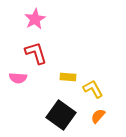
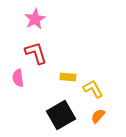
pink semicircle: rotated 78 degrees clockwise
black square: rotated 24 degrees clockwise
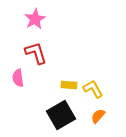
yellow rectangle: moved 1 px right, 8 px down
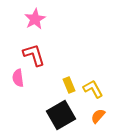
red L-shape: moved 2 px left, 2 px down
yellow rectangle: rotated 63 degrees clockwise
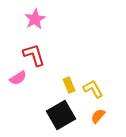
pink semicircle: rotated 114 degrees counterclockwise
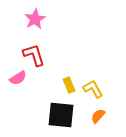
black square: rotated 36 degrees clockwise
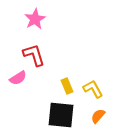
yellow rectangle: moved 2 px left, 1 px down
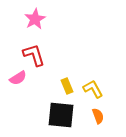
orange semicircle: rotated 119 degrees clockwise
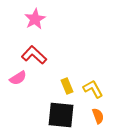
red L-shape: rotated 30 degrees counterclockwise
